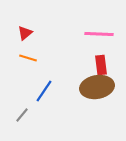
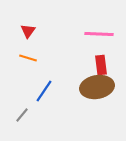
red triangle: moved 3 px right, 2 px up; rotated 14 degrees counterclockwise
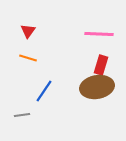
red rectangle: rotated 24 degrees clockwise
gray line: rotated 42 degrees clockwise
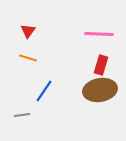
brown ellipse: moved 3 px right, 3 px down
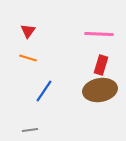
gray line: moved 8 px right, 15 px down
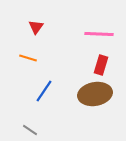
red triangle: moved 8 px right, 4 px up
brown ellipse: moved 5 px left, 4 px down
gray line: rotated 42 degrees clockwise
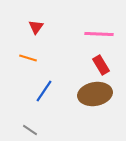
red rectangle: rotated 48 degrees counterclockwise
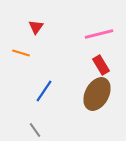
pink line: rotated 16 degrees counterclockwise
orange line: moved 7 px left, 5 px up
brown ellipse: moved 2 px right; rotated 52 degrees counterclockwise
gray line: moved 5 px right; rotated 21 degrees clockwise
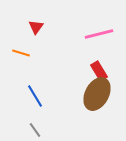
red rectangle: moved 2 px left, 6 px down
blue line: moved 9 px left, 5 px down; rotated 65 degrees counterclockwise
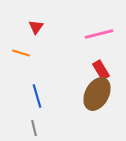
red rectangle: moved 2 px right, 1 px up
blue line: moved 2 px right; rotated 15 degrees clockwise
gray line: moved 1 px left, 2 px up; rotated 21 degrees clockwise
